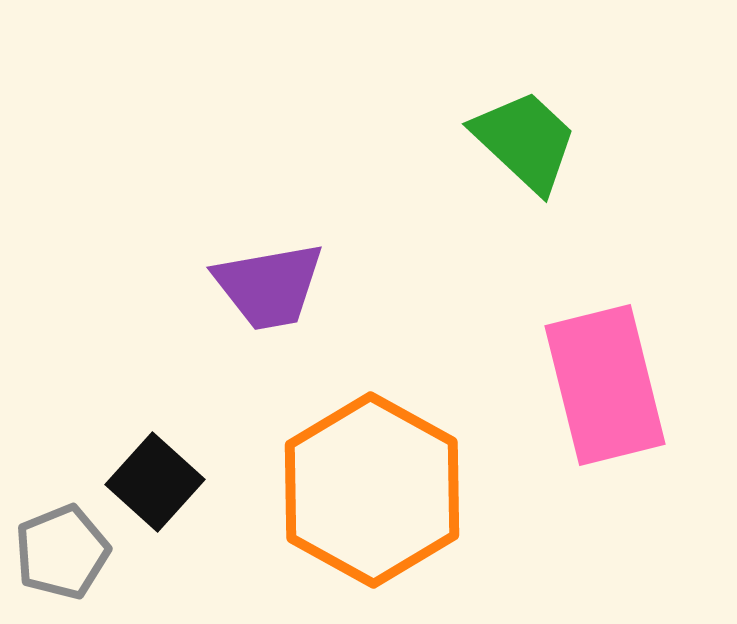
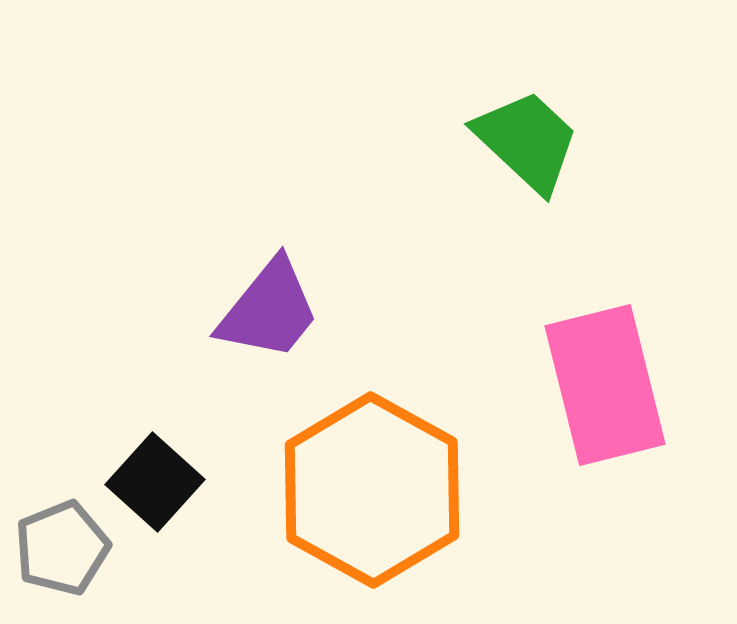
green trapezoid: moved 2 px right
purple trapezoid: moved 24 px down; rotated 41 degrees counterclockwise
gray pentagon: moved 4 px up
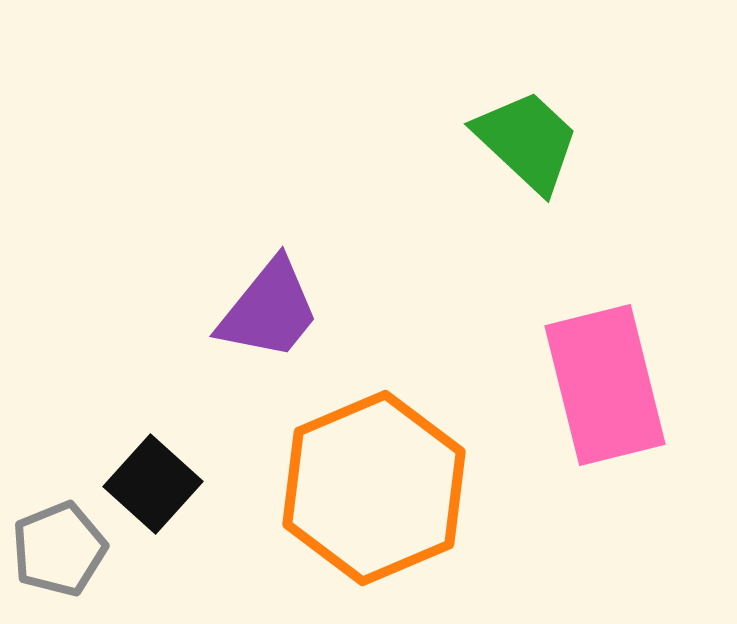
black square: moved 2 px left, 2 px down
orange hexagon: moved 2 px right, 2 px up; rotated 8 degrees clockwise
gray pentagon: moved 3 px left, 1 px down
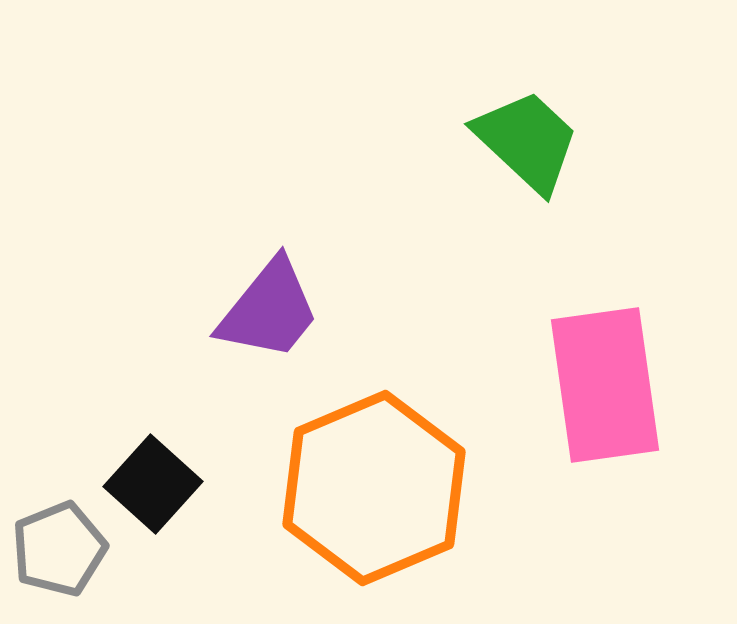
pink rectangle: rotated 6 degrees clockwise
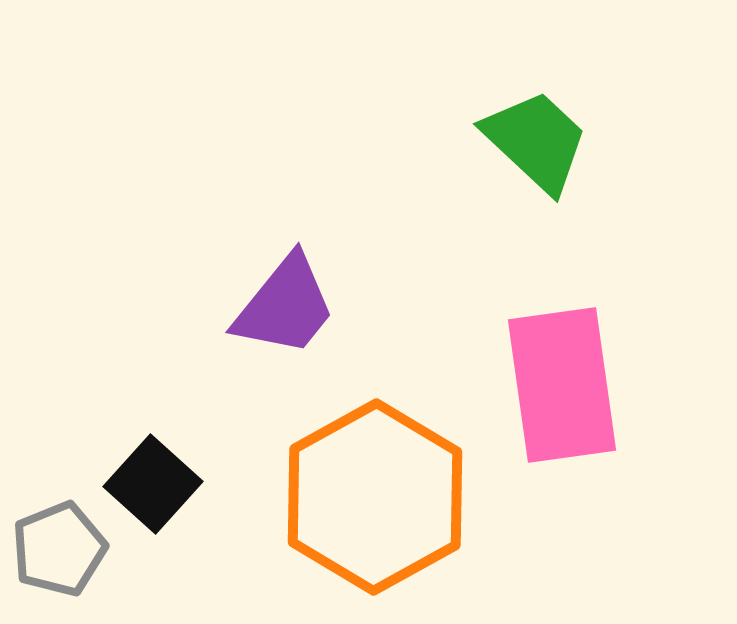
green trapezoid: moved 9 px right
purple trapezoid: moved 16 px right, 4 px up
pink rectangle: moved 43 px left
orange hexagon: moved 1 px right, 9 px down; rotated 6 degrees counterclockwise
